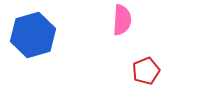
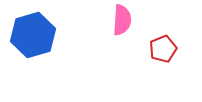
red pentagon: moved 17 px right, 22 px up
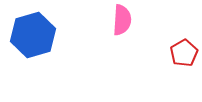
red pentagon: moved 21 px right, 4 px down; rotated 8 degrees counterclockwise
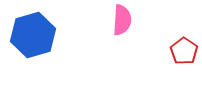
red pentagon: moved 2 px up; rotated 8 degrees counterclockwise
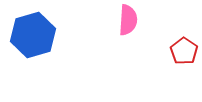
pink semicircle: moved 6 px right
